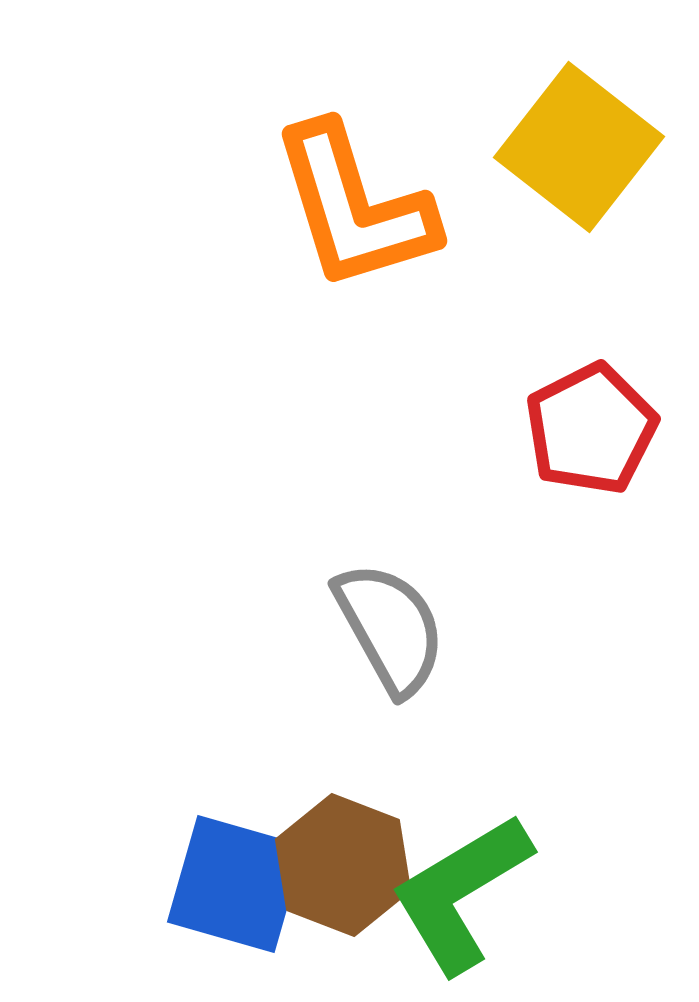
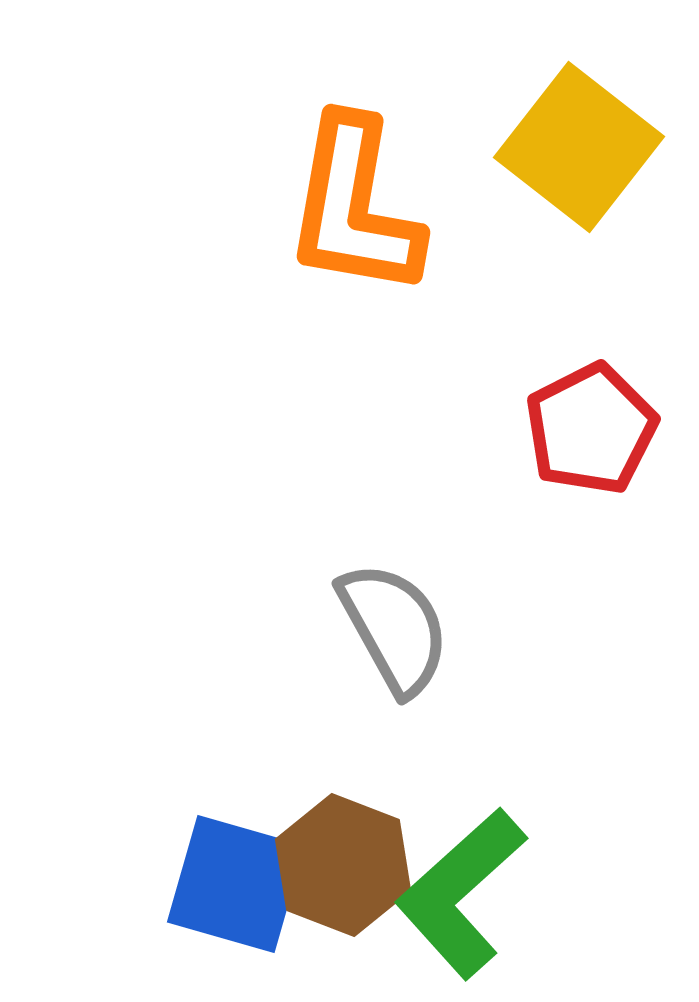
orange L-shape: rotated 27 degrees clockwise
gray semicircle: moved 4 px right
green L-shape: rotated 11 degrees counterclockwise
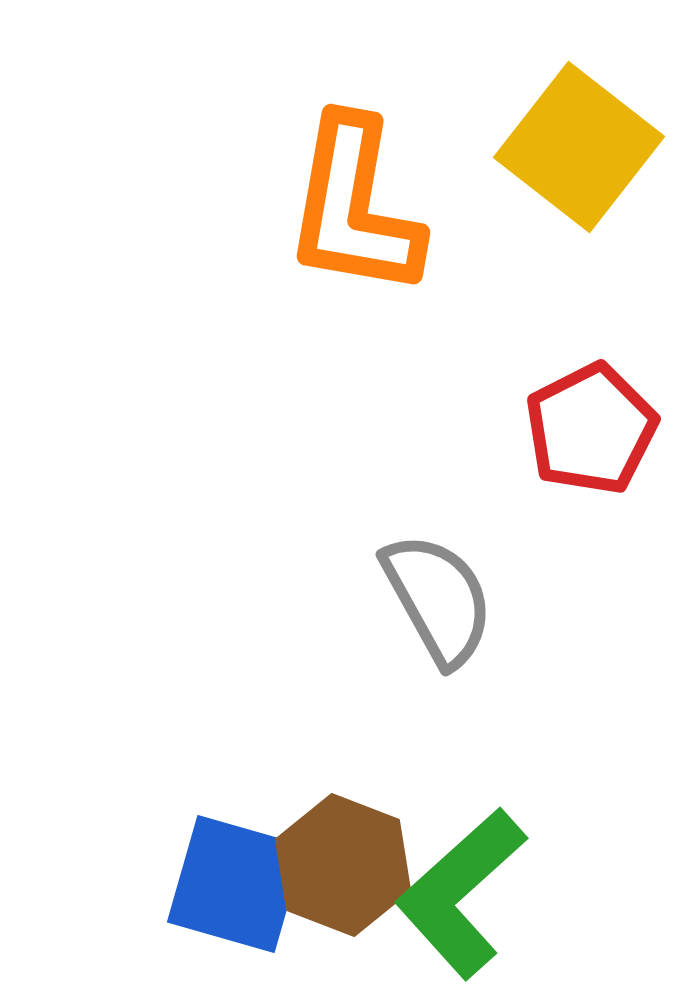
gray semicircle: moved 44 px right, 29 px up
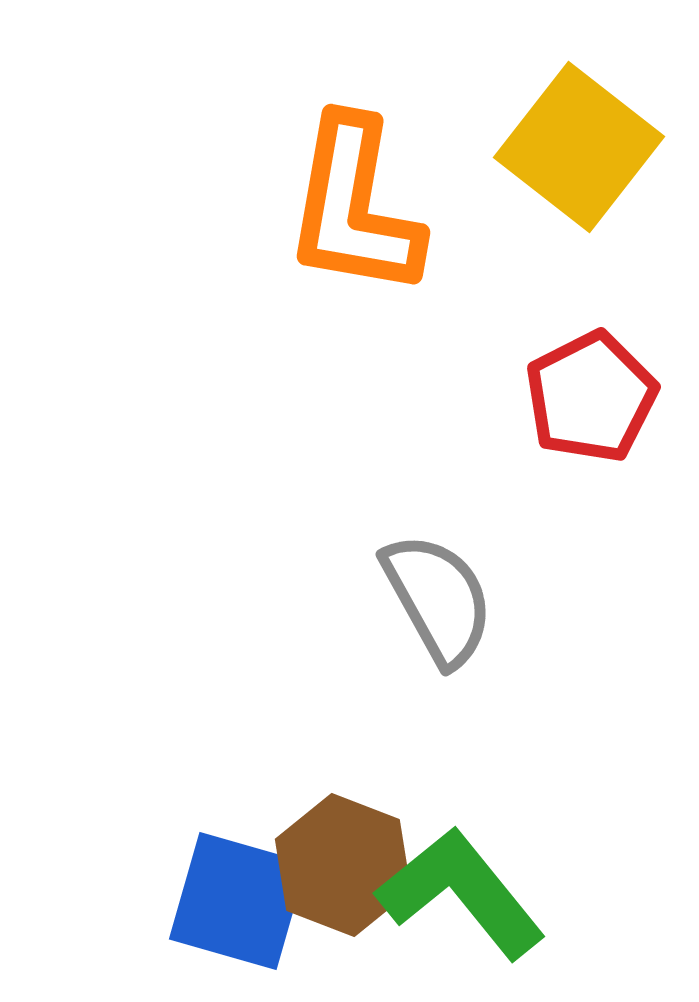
red pentagon: moved 32 px up
blue square: moved 2 px right, 17 px down
green L-shape: rotated 93 degrees clockwise
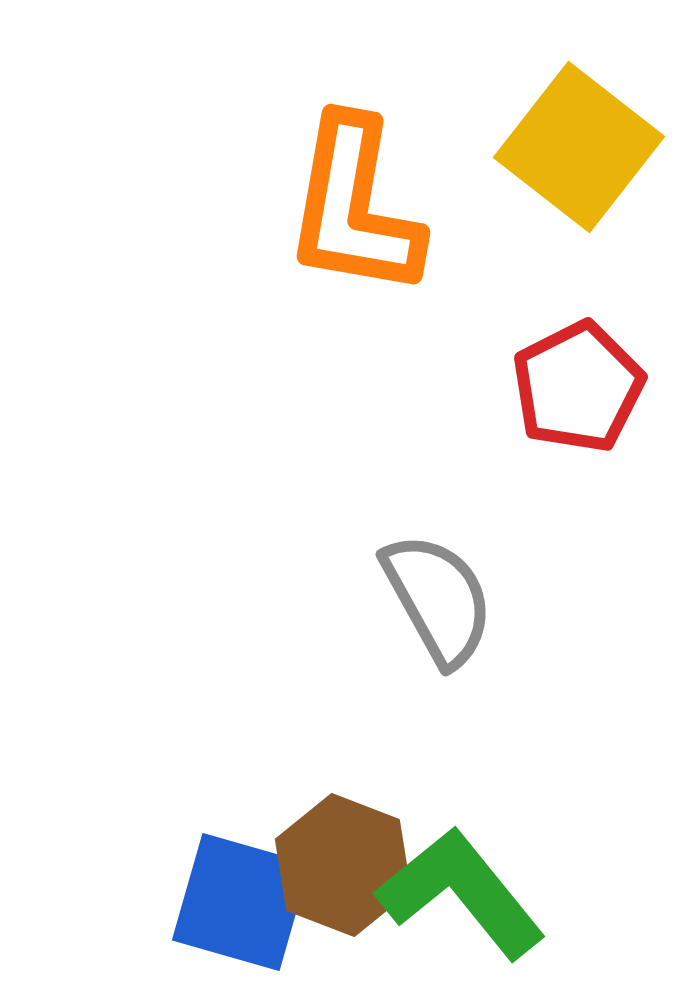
red pentagon: moved 13 px left, 10 px up
blue square: moved 3 px right, 1 px down
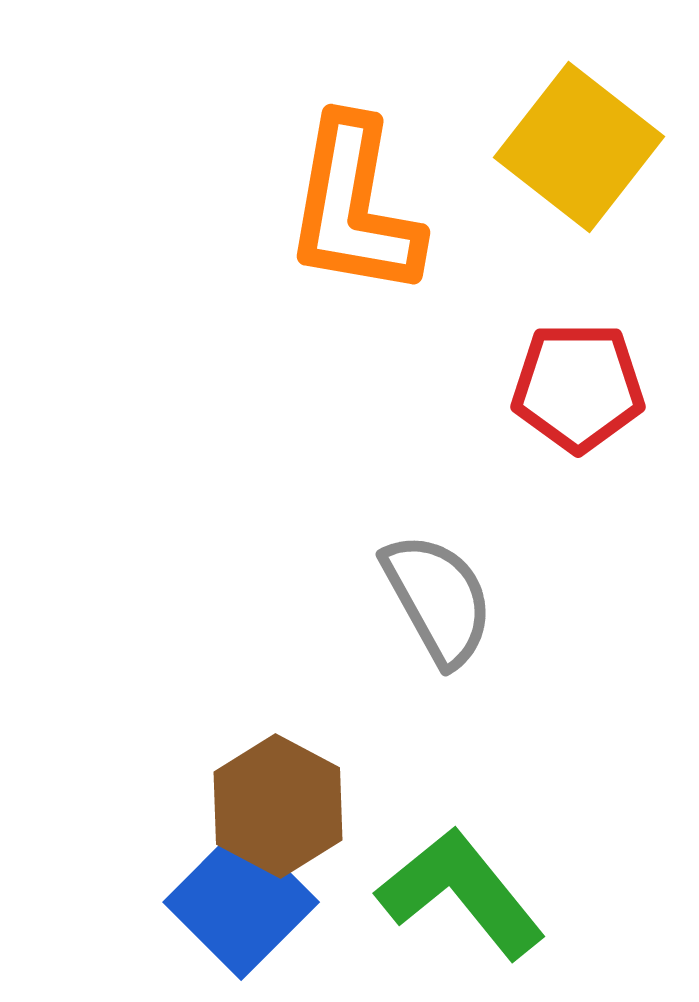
red pentagon: rotated 27 degrees clockwise
brown hexagon: moved 65 px left, 59 px up; rotated 7 degrees clockwise
blue square: rotated 29 degrees clockwise
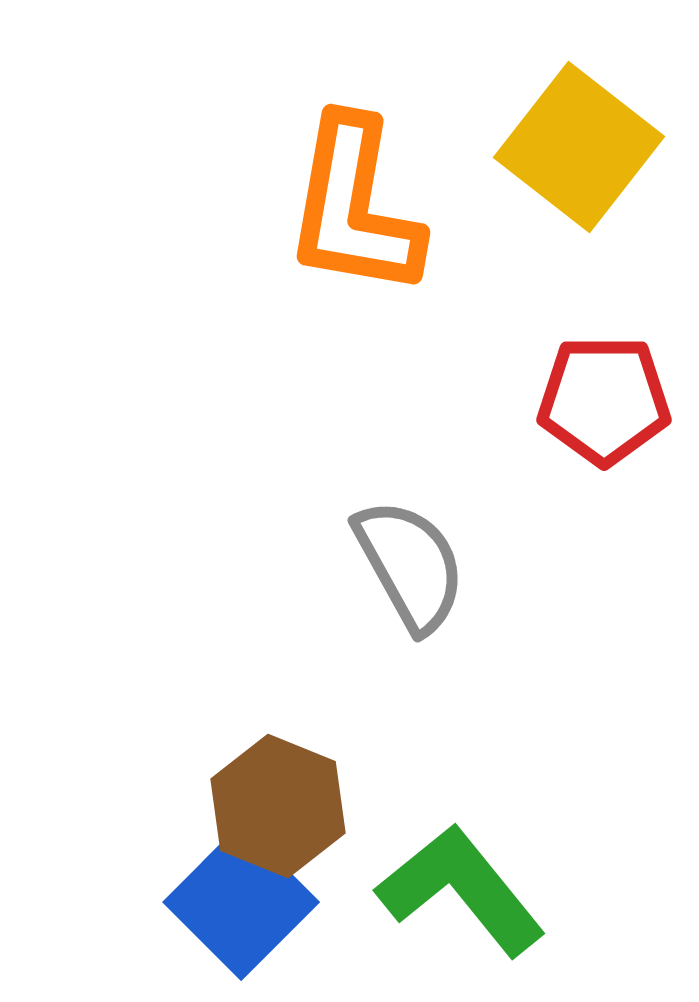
red pentagon: moved 26 px right, 13 px down
gray semicircle: moved 28 px left, 34 px up
brown hexagon: rotated 6 degrees counterclockwise
green L-shape: moved 3 px up
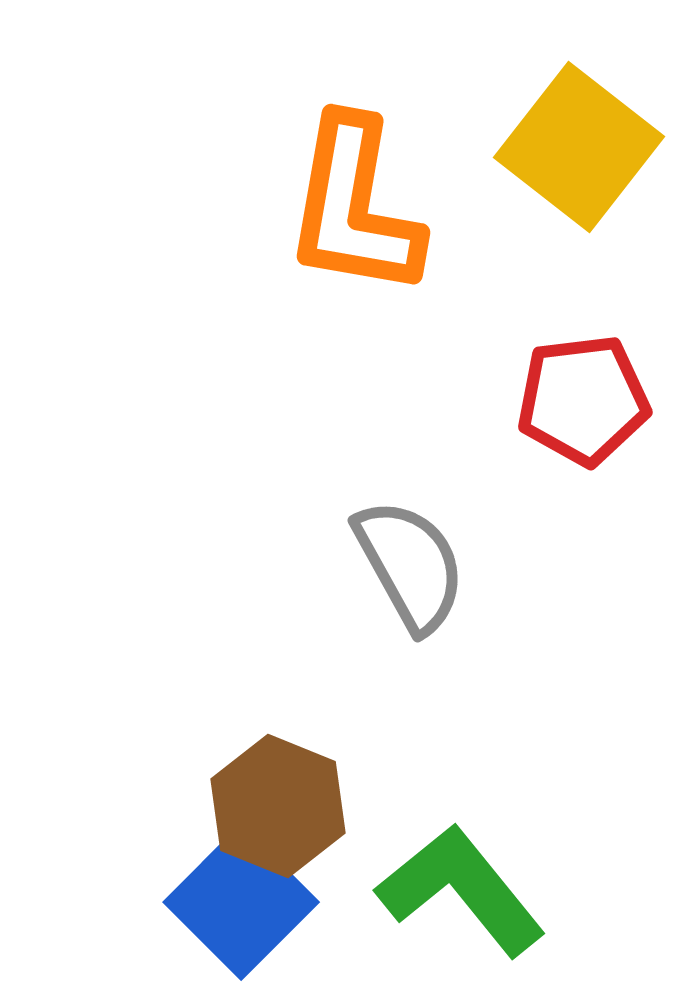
red pentagon: moved 21 px left; rotated 7 degrees counterclockwise
